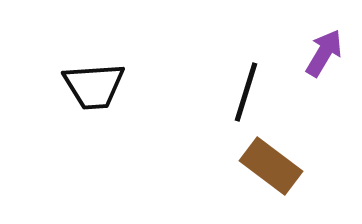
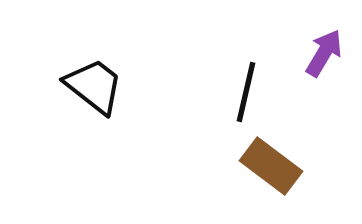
black trapezoid: rotated 138 degrees counterclockwise
black line: rotated 4 degrees counterclockwise
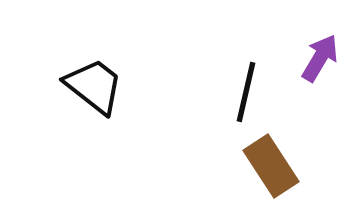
purple arrow: moved 4 px left, 5 px down
brown rectangle: rotated 20 degrees clockwise
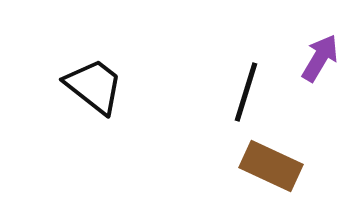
black line: rotated 4 degrees clockwise
brown rectangle: rotated 32 degrees counterclockwise
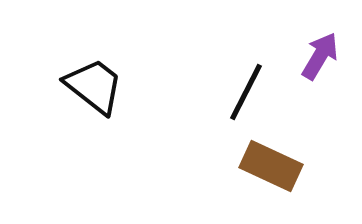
purple arrow: moved 2 px up
black line: rotated 10 degrees clockwise
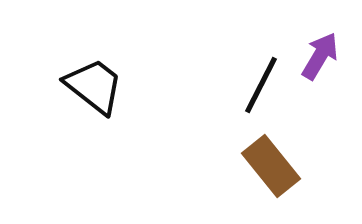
black line: moved 15 px right, 7 px up
brown rectangle: rotated 26 degrees clockwise
